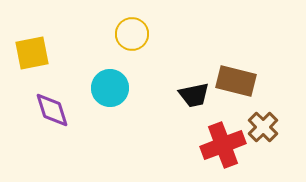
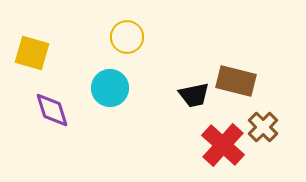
yellow circle: moved 5 px left, 3 px down
yellow square: rotated 27 degrees clockwise
red cross: rotated 27 degrees counterclockwise
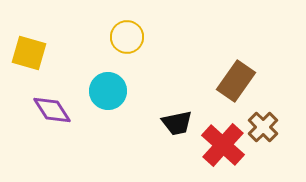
yellow square: moved 3 px left
brown rectangle: rotated 69 degrees counterclockwise
cyan circle: moved 2 px left, 3 px down
black trapezoid: moved 17 px left, 28 px down
purple diamond: rotated 15 degrees counterclockwise
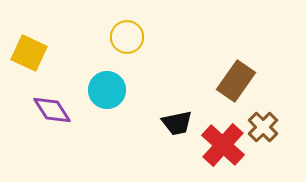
yellow square: rotated 9 degrees clockwise
cyan circle: moved 1 px left, 1 px up
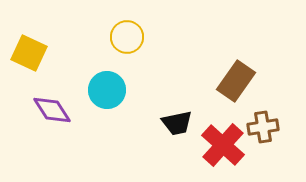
brown cross: rotated 36 degrees clockwise
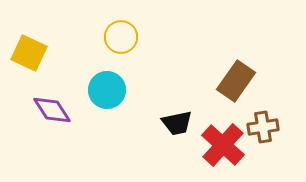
yellow circle: moved 6 px left
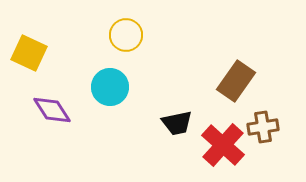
yellow circle: moved 5 px right, 2 px up
cyan circle: moved 3 px right, 3 px up
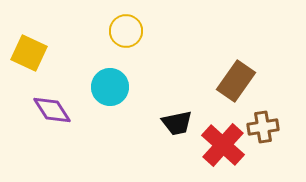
yellow circle: moved 4 px up
